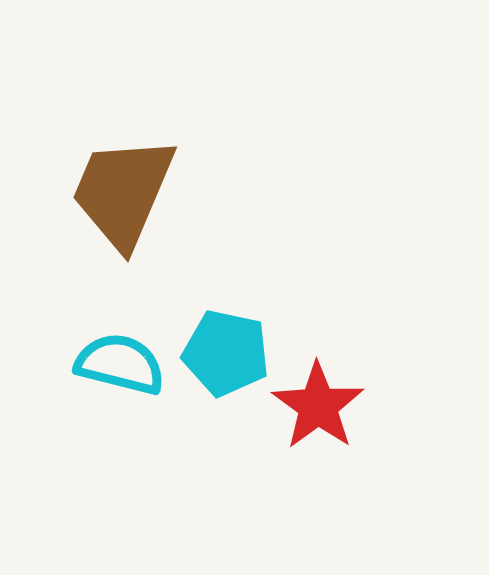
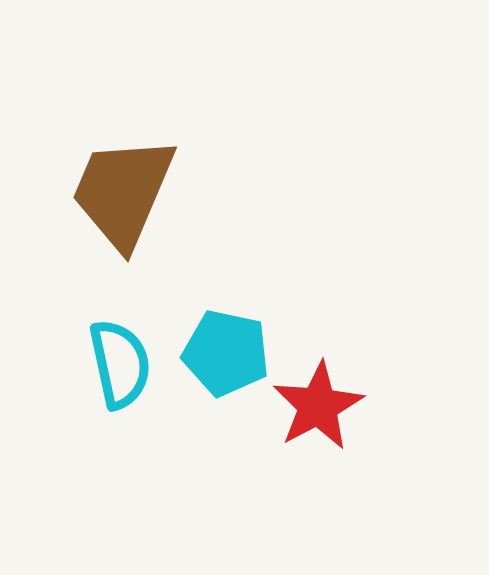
cyan semicircle: rotated 64 degrees clockwise
red star: rotated 8 degrees clockwise
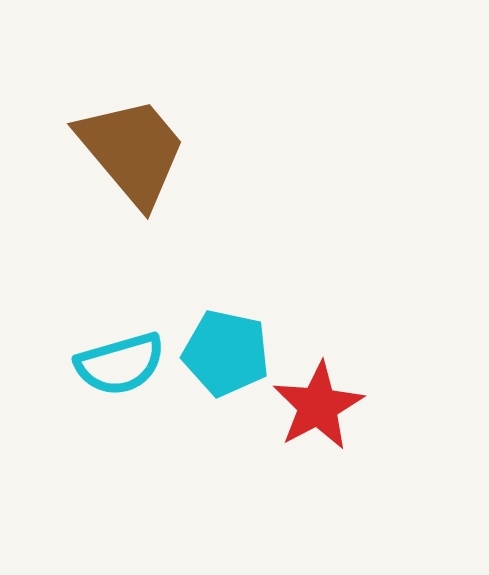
brown trapezoid: moved 9 px right, 41 px up; rotated 117 degrees clockwise
cyan semicircle: rotated 86 degrees clockwise
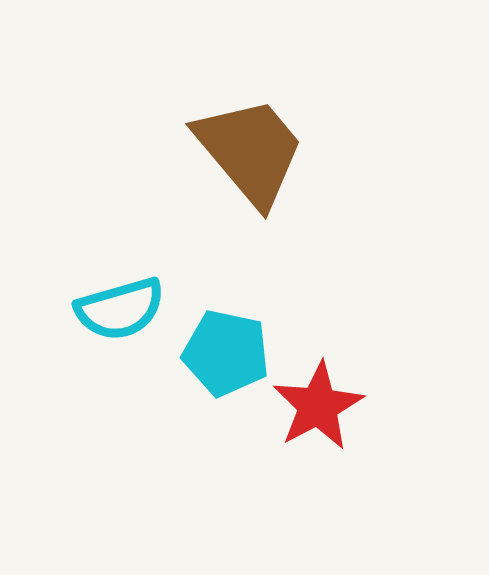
brown trapezoid: moved 118 px right
cyan semicircle: moved 55 px up
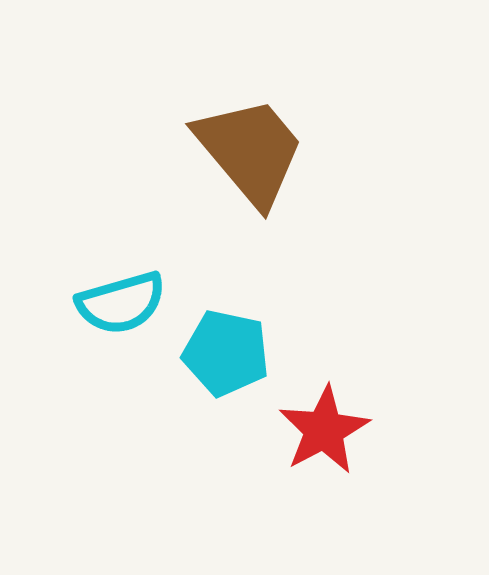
cyan semicircle: moved 1 px right, 6 px up
red star: moved 6 px right, 24 px down
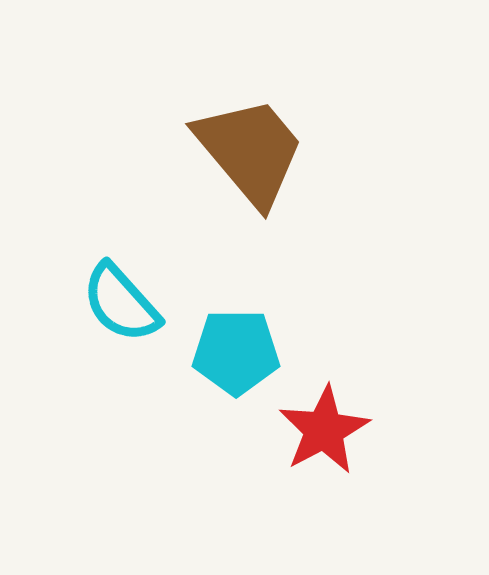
cyan semicircle: rotated 64 degrees clockwise
cyan pentagon: moved 10 px right, 1 px up; rotated 12 degrees counterclockwise
